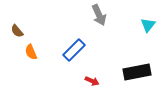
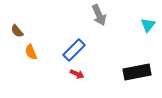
red arrow: moved 15 px left, 7 px up
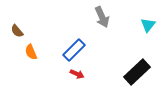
gray arrow: moved 3 px right, 2 px down
black rectangle: rotated 32 degrees counterclockwise
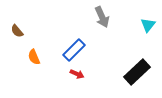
orange semicircle: moved 3 px right, 5 px down
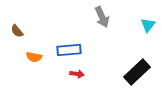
blue rectangle: moved 5 px left; rotated 40 degrees clockwise
orange semicircle: rotated 56 degrees counterclockwise
red arrow: rotated 16 degrees counterclockwise
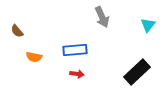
blue rectangle: moved 6 px right
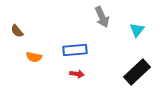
cyan triangle: moved 11 px left, 5 px down
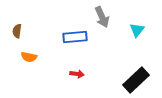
brown semicircle: rotated 48 degrees clockwise
blue rectangle: moved 13 px up
orange semicircle: moved 5 px left
black rectangle: moved 1 px left, 8 px down
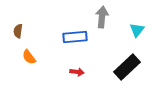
gray arrow: rotated 150 degrees counterclockwise
brown semicircle: moved 1 px right
orange semicircle: rotated 42 degrees clockwise
red arrow: moved 2 px up
black rectangle: moved 9 px left, 13 px up
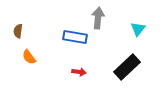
gray arrow: moved 4 px left, 1 px down
cyan triangle: moved 1 px right, 1 px up
blue rectangle: rotated 15 degrees clockwise
red arrow: moved 2 px right
